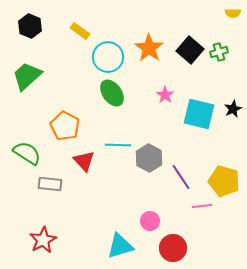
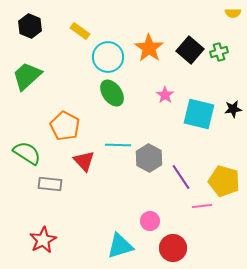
black star: rotated 18 degrees clockwise
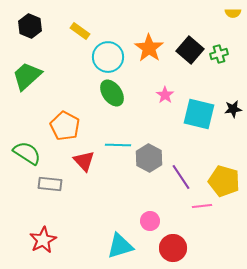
green cross: moved 2 px down
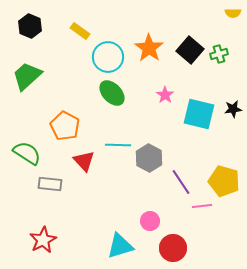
green ellipse: rotated 8 degrees counterclockwise
purple line: moved 5 px down
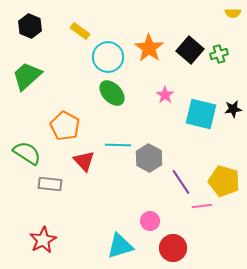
cyan square: moved 2 px right
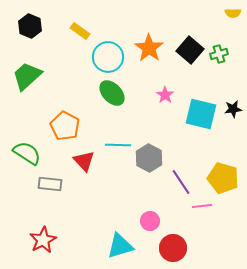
yellow pentagon: moved 1 px left, 3 px up
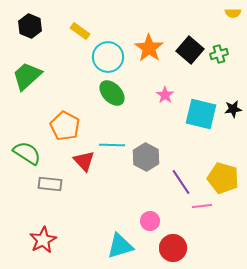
cyan line: moved 6 px left
gray hexagon: moved 3 px left, 1 px up
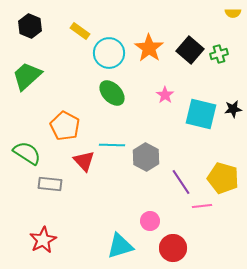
cyan circle: moved 1 px right, 4 px up
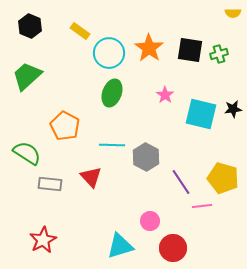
black square: rotated 32 degrees counterclockwise
green ellipse: rotated 64 degrees clockwise
red triangle: moved 7 px right, 16 px down
